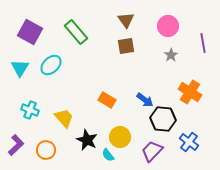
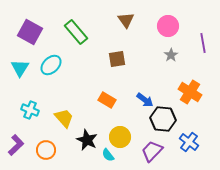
brown square: moved 9 px left, 13 px down
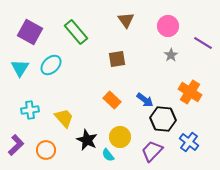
purple line: rotated 48 degrees counterclockwise
orange rectangle: moved 5 px right; rotated 12 degrees clockwise
cyan cross: rotated 30 degrees counterclockwise
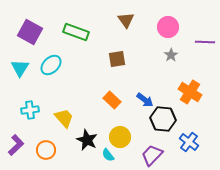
pink circle: moved 1 px down
green rectangle: rotated 30 degrees counterclockwise
purple line: moved 2 px right, 1 px up; rotated 30 degrees counterclockwise
purple trapezoid: moved 4 px down
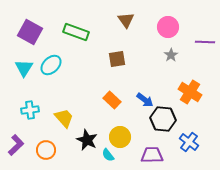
cyan triangle: moved 4 px right
purple trapezoid: rotated 45 degrees clockwise
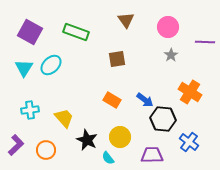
orange rectangle: rotated 12 degrees counterclockwise
cyan semicircle: moved 3 px down
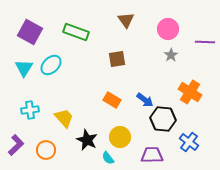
pink circle: moved 2 px down
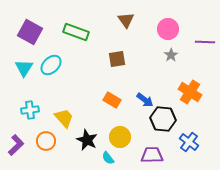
orange circle: moved 9 px up
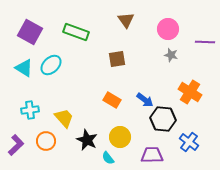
gray star: rotated 24 degrees counterclockwise
cyan triangle: rotated 30 degrees counterclockwise
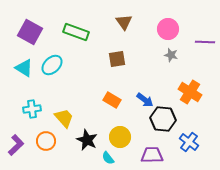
brown triangle: moved 2 px left, 2 px down
cyan ellipse: moved 1 px right
cyan cross: moved 2 px right, 1 px up
